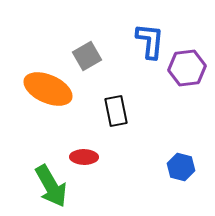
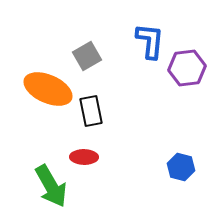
black rectangle: moved 25 px left
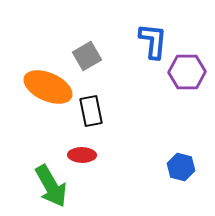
blue L-shape: moved 3 px right
purple hexagon: moved 4 px down; rotated 6 degrees clockwise
orange ellipse: moved 2 px up
red ellipse: moved 2 px left, 2 px up
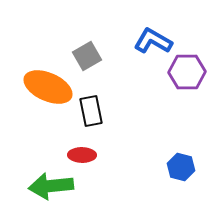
blue L-shape: rotated 66 degrees counterclockwise
green arrow: rotated 114 degrees clockwise
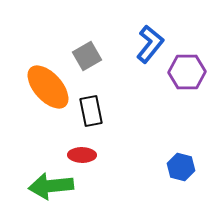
blue L-shape: moved 3 px left, 3 px down; rotated 99 degrees clockwise
orange ellipse: rotated 24 degrees clockwise
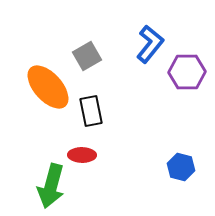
green arrow: rotated 69 degrees counterclockwise
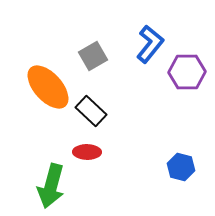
gray square: moved 6 px right
black rectangle: rotated 36 degrees counterclockwise
red ellipse: moved 5 px right, 3 px up
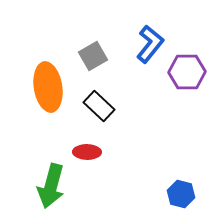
orange ellipse: rotated 33 degrees clockwise
black rectangle: moved 8 px right, 5 px up
blue hexagon: moved 27 px down
